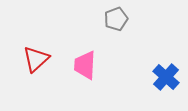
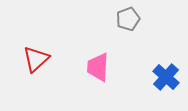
gray pentagon: moved 12 px right
pink trapezoid: moved 13 px right, 2 px down
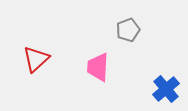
gray pentagon: moved 11 px down
blue cross: moved 12 px down; rotated 8 degrees clockwise
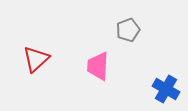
pink trapezoid: moved 1 px up
blue cross: rotated 20 degrees counterclockwise
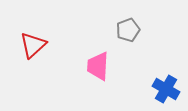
red triangle: moved 3 px left, 14 px up
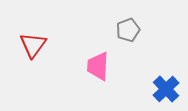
red triangle: rotated 12 degrees counterclockwise
blue cross: rotated 16 degrees clockwise
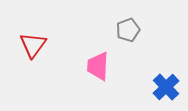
blue cross: moved 2 px up
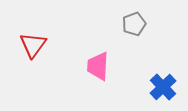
gray pentagon: moved 6 px right, 6 px up
blue cross: moved 3 px left
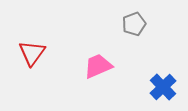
red triangle: moved 1 px left, 8 px down
pink trapezoid: rotated 64 degrees clockwise
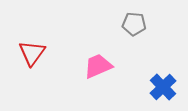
gray pentagon: rotated 25 degrees clockwise
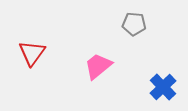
pink trapezoid: rotated 16 degrees counterclockwise
